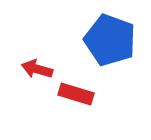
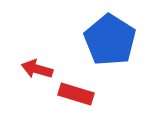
blue pentagon: rotated 12 degrees clockwise
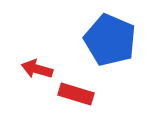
blue pentagon: rotated 9 degrees counterclockwise
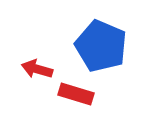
blue pentagon: moved 9 px left, 6 px down
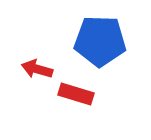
blue pentagon: moved 1 px left, 5 px up; rotated 21 degrees counterclockwise
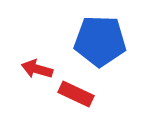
red rectangle: rotated 8 degrees clockwise
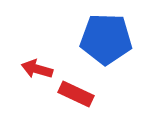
blue pentagon: moved 6 px right, 2 px up
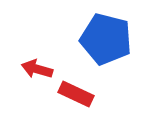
blue pentagon: rotated 12 degrees clockwise
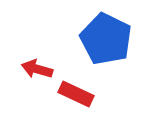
blue pentagon: rotated 12 degrees clockwise
